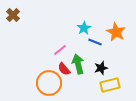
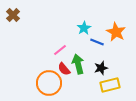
blue line: moved 2 px right
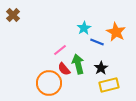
black star: rotated 16 degrees counterclockwise
yellow rectangle: moved 1 px left
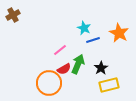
brown cross: rotated 16 degrees clockwise
cyan star: rotated 16 degrees counterclockwise
orange star: moved 3 px right, 1 px down
blue line: moved 4 px left, 2 px up; rotated 40 degrees counterclockwise
green arrow: rotated 36 degrees clockwise
red semicircle: rotated 80 degrees counterclockwise
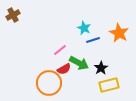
green arrow: moved 1 px right, 1 px up; rotated 96 degrees clockwise
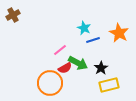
green arrow: moved 1 px left
red semicircle: moved 1 px right, 1 px up
orange circle: moved 1 px right
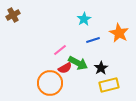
cyan star: moved 9 px up; rotated 16 degrees clockwise
